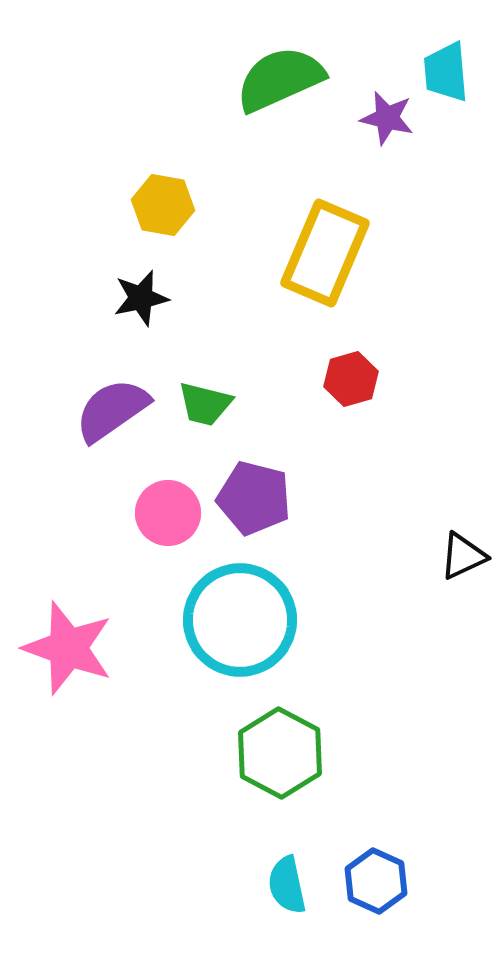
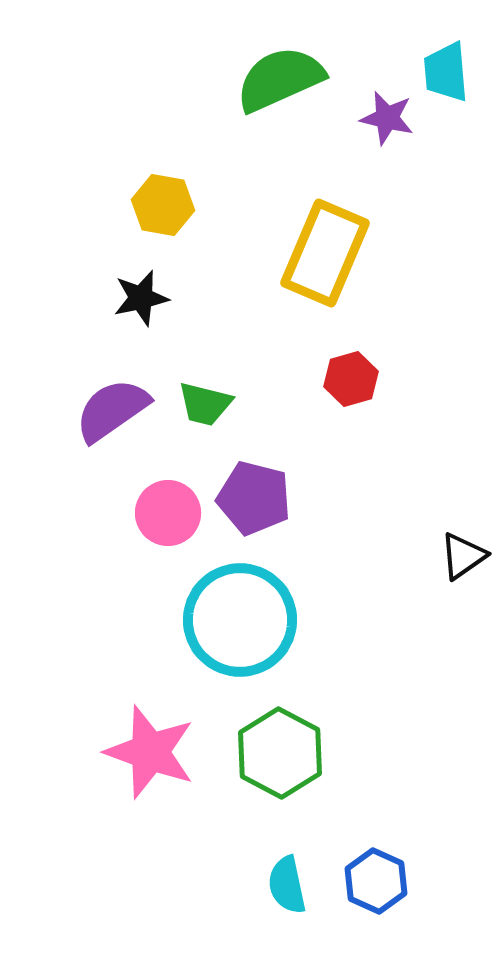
black triangle: rotated 10 degrees counterclockwise
pink star: moved 82 px right, 104 px down
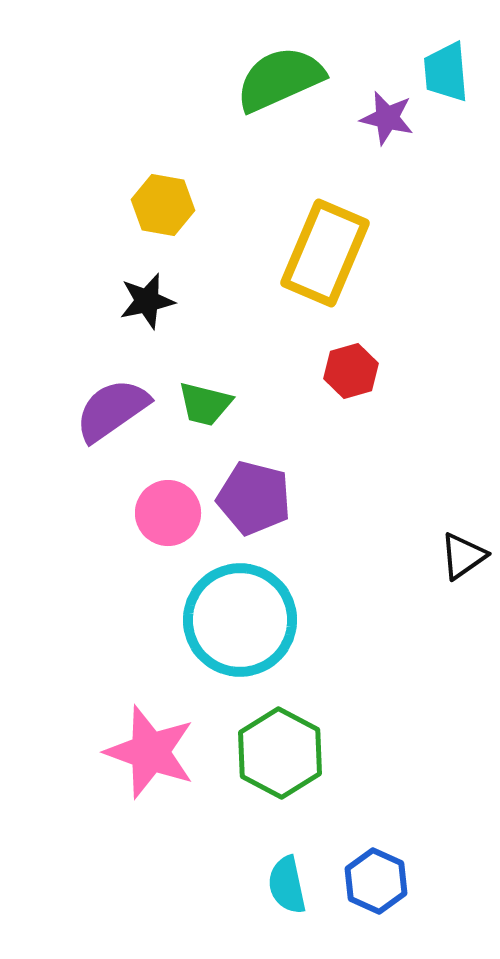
black star: moved 6 px right, 3 px down
red hexagon: moved 8 px up
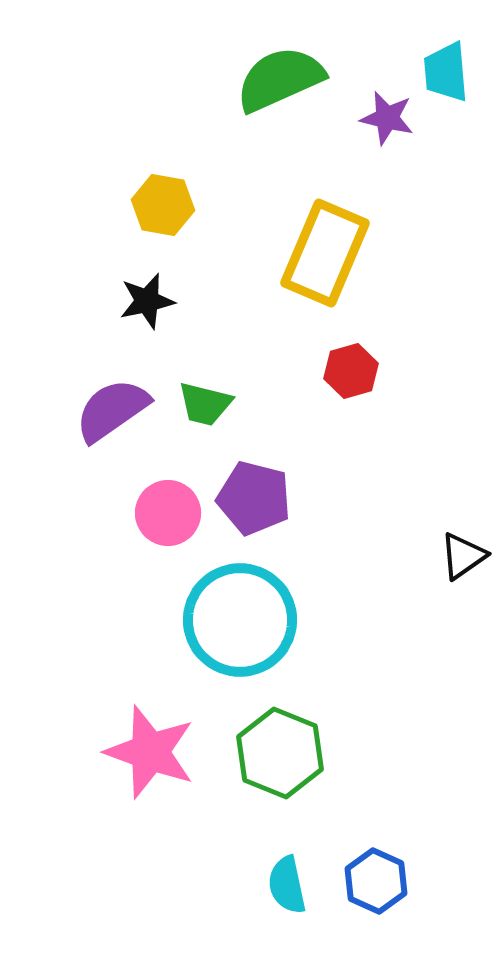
green hexagon: rotated 6 degrees counterclockwise
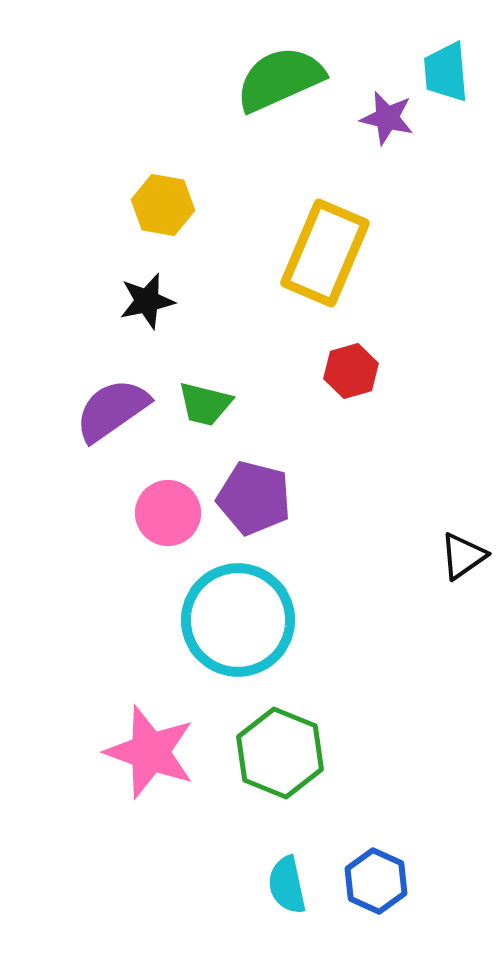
cyan circle: moved 2 px left
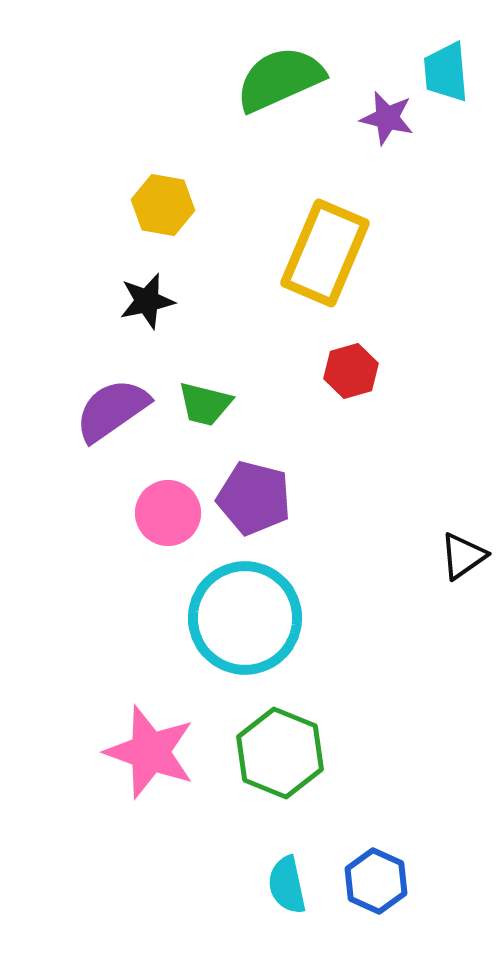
cyan circle: moved 7 px right, 2 px up
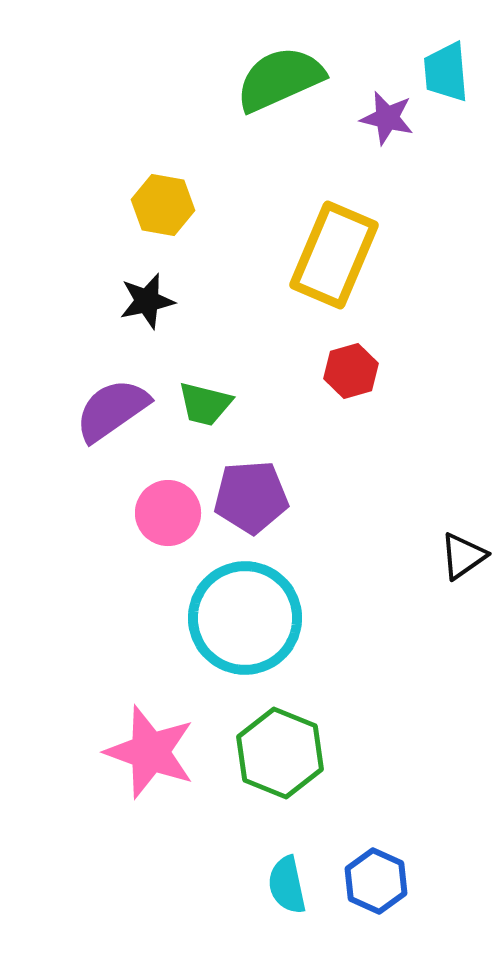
yellow rectangle: moved 9 px right, 2 px down
purple pentagon: moved 3 px left, 1 px up; rotated 18 degrees counterclockwise
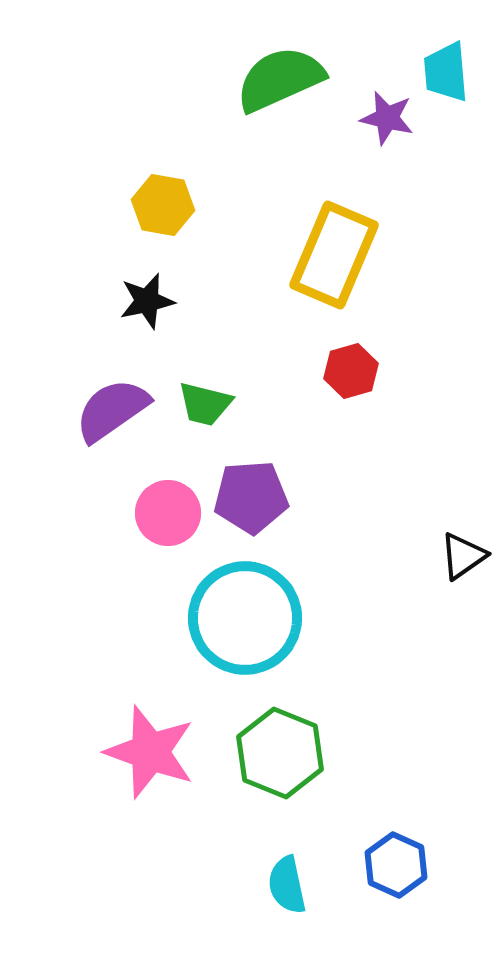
blue hexagon: moved 20 px right, 16 px up
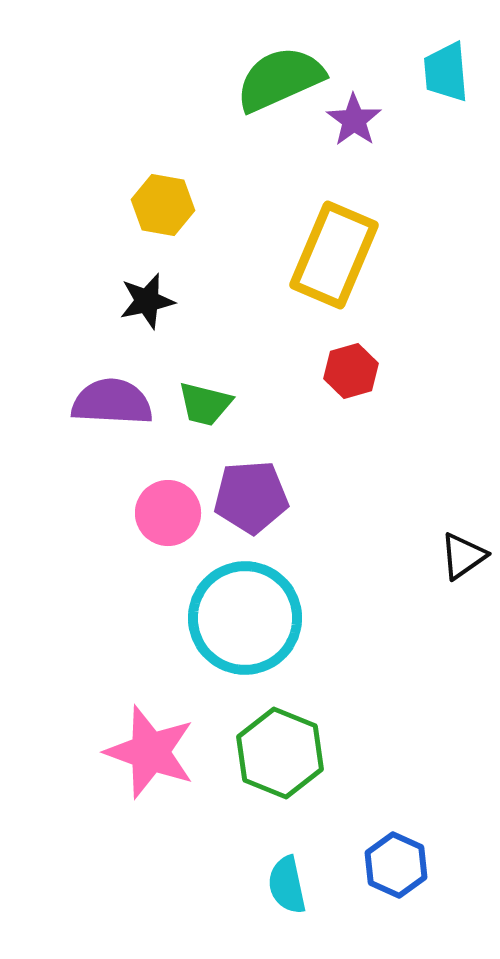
purple star: moved 33 px left, 2 px down; rotated 22 degrees clockwise
purple semicircle: moved 8 px up; rotated 38 degrees clockwise
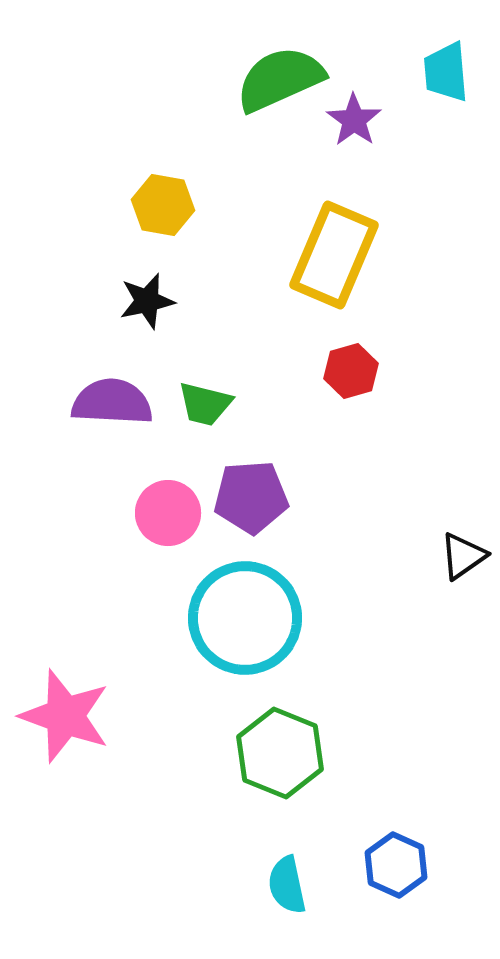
pink star: moved 85 px left, 36 px up
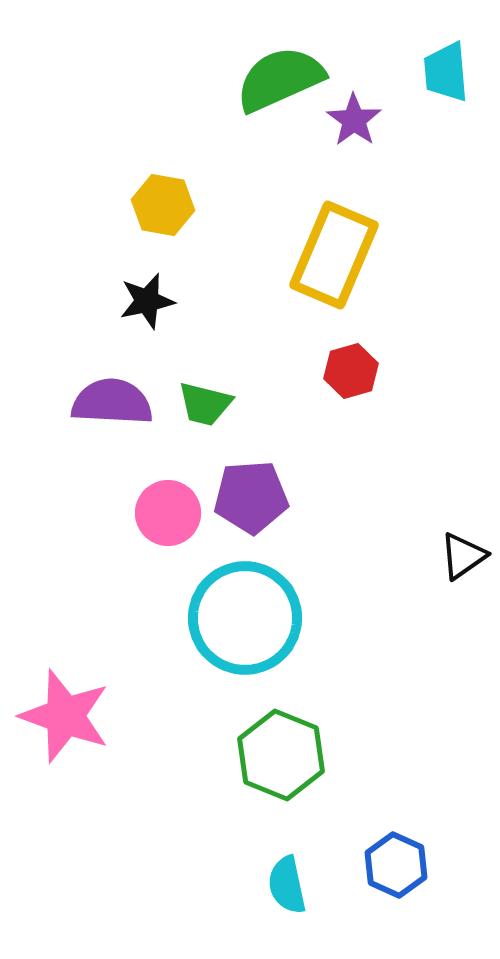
green hexagon: moved 1 px right, 2 px down
